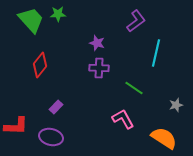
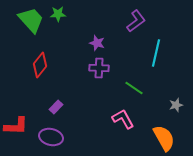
orange semicircle: rotated 28 degrees clockwise
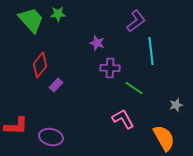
cyan line: moved 5 px left, 2 px up; rotated 20 degrees counterclockwise
purple cross: moved 11 px right
purple rectangle: moved 22 px up
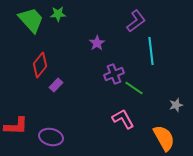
purple star: rotated 21 degrees clockwise
purple cross: moved 4 px right, 6 px down; rotated 24 degrees counterclockwise
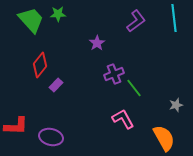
cyan line: moved 23 px right, 33 px up
green line: rotated 18 degrees clockwise
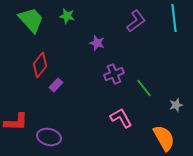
green star: moved 9 px right, 2 px down; rotated 14 degrees clockwise
purple star: rotated 21 degrees counterclockwise
green line: moved 10 px right
pink L-shape: moved 2 px left, 1 px up
red L-shape: moved 4 px up
purple ellipse: moved 2 px left
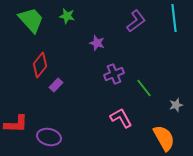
red L-shape: moved 2 px down
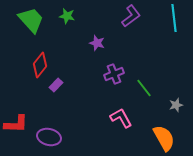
purple L-shape: moved 5 px left, 5 px up
